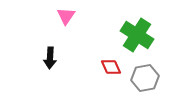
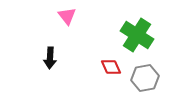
pink triangle: moved 1 px right; rotated 12 degrees counterclockwise
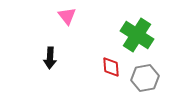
red diamond: rotated 20 degrees clockwise
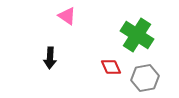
pink triangle: rotated 18 degrees counterclockwise
red diamond: rotated 20 degrees counterclockwise
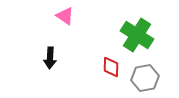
pink triangle: moved 2 px left
red diamond: rotated 25 degrees clockwise
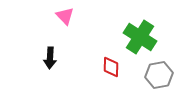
pink triangle: rotated 12 degrees clockwise
green cross: moved 3 px right, 2 px down
gray hexagon: moved 14 px right, 3 px up
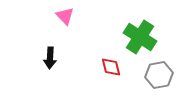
red diamond: rotated 15 degrees counterclockwise
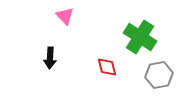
red diamond: moved 4 px left
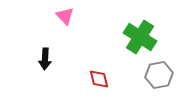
black arrow: moved 5 px left, 1 px down
red diamond: moved 8 px left, 12 px down
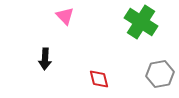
green cross: moved 1 px right, 15 px up
gray hexagon: moved 1 px right, 1 px up
